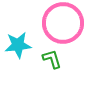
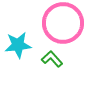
green L-shape: rotated 25 degrees counterclockwise
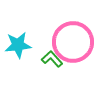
pink circle: moved 10 px right, 19 px down
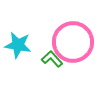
cyan star: rotated 16 degrees clockwise
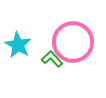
cyan star: rotated 20 degrees clockwise
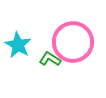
green L-shape: moved 2 px left; rotated 15 degrees counterclockwise
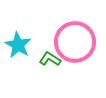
pink circle: moved 2 px right
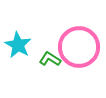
pink circle: moved 4 px right, 5 px down
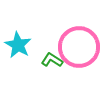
green L-shape: moved 2 px right, 1 px down
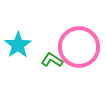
cyan star: rotated 8 degrees clockwise
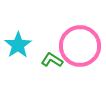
pink circle: moved 1 px right, 1 px up
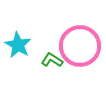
cyan star: rotated 8 degrees counterclockwise
